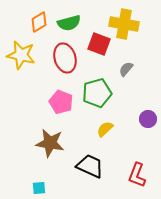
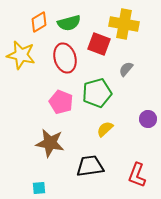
black trapezoid: rotated 32 degrees counterclockwise
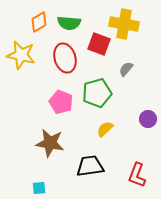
green semicircle: rotated 20 degrees clockwise
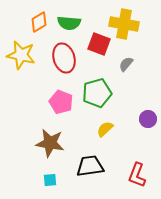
red ellipse: moved 1 px left
gray semicircle: moved 5 px up
cyan square: moved 11 px right, 8 px up
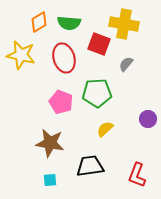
green pentagon: rotated 12 degrees clockwise
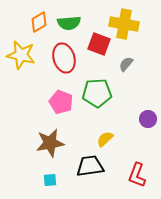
green semicircle: rotated 10 degrees counterclockwise
yellow semicircle: moved 10 px down
brown star: rotated 20 degrees counterclockwise
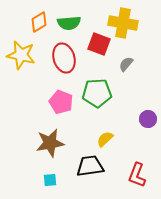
yellow cross: moved 1 px left, 1 px up
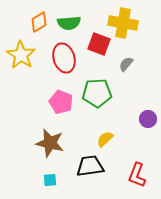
yellow star: rotated 20 degrees clockwise
brown star: rotated 24 degrees clockwise
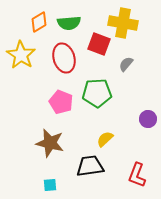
cyan square: moved 5 px down
